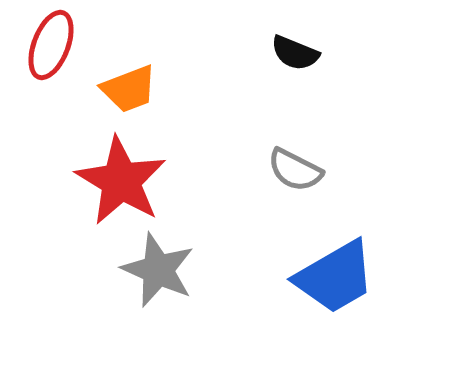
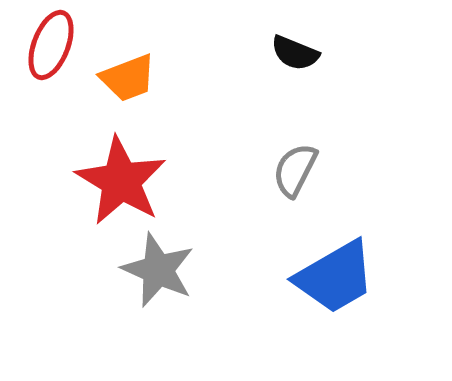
orange trapezoid: moved 1 px left, 11 px up
gray semicircle: rotated 90 degrees clockwise
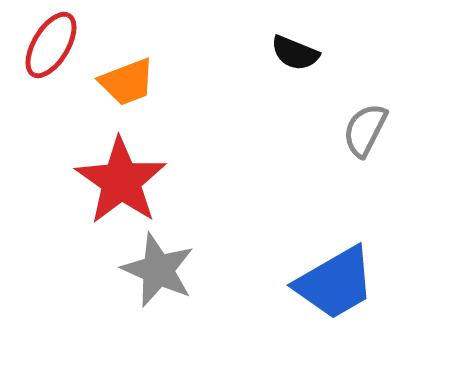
red ellipse: rotated 10 degrees clockwise
orange trapezoid: moved 1 px left, 4 px down
gray semicircle: moved 70 px right, 40 px up
red star: rotated 4 degrees clockwise
blue trapezoid: moved 6 px down
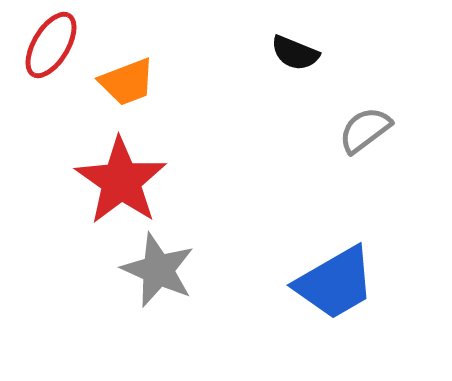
gray semicircle: rotated 26 degrees clockwise
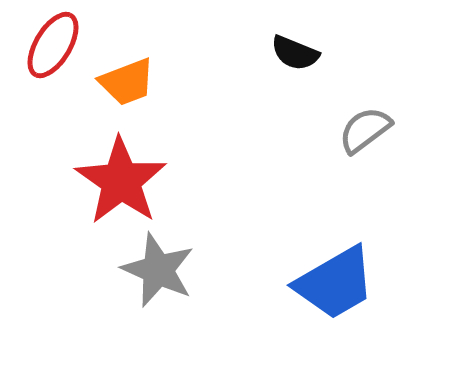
red ellipse: moved 2 px right
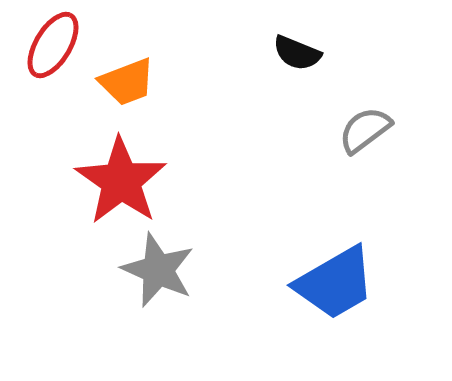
black semicircle: moved 2 px right
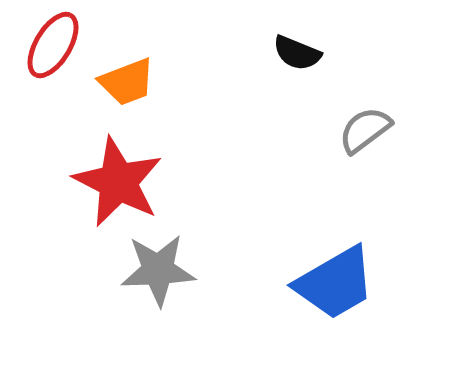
red star: moved 3 px left, 1 px down; rotated 8 degrees counterclockwise
gray star: rotated 26 degrees counterclockwise
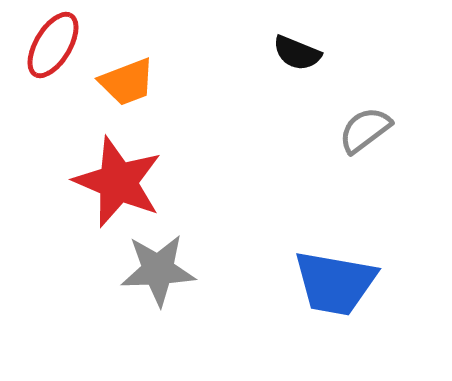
red star: rotated 4 degrees counterclockwise
blue trapezoid: rotated 40 degrees clockwise
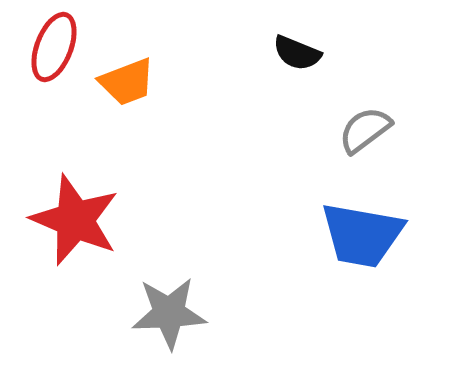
red ellipse: moved 1 px right, 2 px down; rotated 10 degrees counterclockwise
red star: moved 43 px left, 38 px down
gray star: moved 11 px right, 43 px down
blue trapezoid: moved 27 px right, 48 px up
